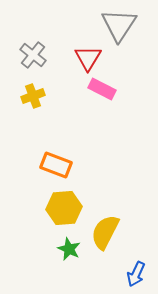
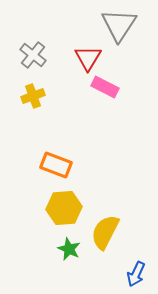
pink rectangle: moved 3 px right, 2 px up
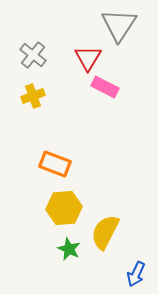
orange rectangle: moved 1 px left, 1 px up
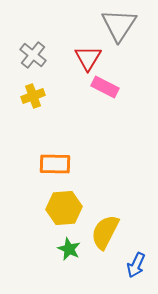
orange rectangle: rotated 20 degrees counterclockwise
blue arrow: moved 9 px up
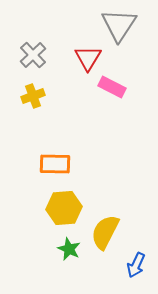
gray cross: rotated 8 degrees clockwise
pink rectangle: moved 7 px right
